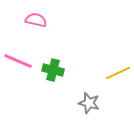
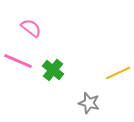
pink semicircle: moved 5 px left, 8 px down; rotated 25 degrees clockwise
green cross: rotated 25 degrees clockwise
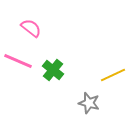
yellow line: moved 5 px left, 2 px down
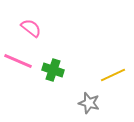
green cross: rotated 20 degrees counterclockwise
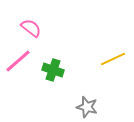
pink line: rotated 64 degrees counterclockwise
yellow line: moved 16 px up
gray star: moved 2 px left, 4 px down
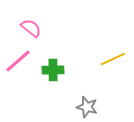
green cross: rotated 20 degrees counterclockwise
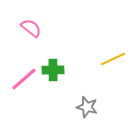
pink line: moved 6 px right, 18 px down
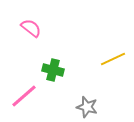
green cross: rotated 15 degrees clockwise
pink line: moved 17 px down
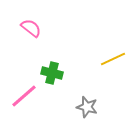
green cross: moved 1 px left, 3 px down
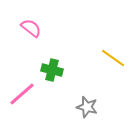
yellow line: moved 1 px up; rotated 60 degrees clockwise
green cross: moved 3 px up
pink line: moved 2 px left, 2 px up
